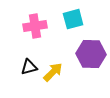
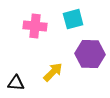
pink cross: rotated 15 degrees clockwise
purple hexagon: moved 1 px left
black triangle: moved 13 px left, 16 px down; rotated 18 degrees clockwise
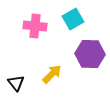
cyan square: rotated 15 degrees counterclockwise
yellow arrow: moved 1 px left, 2 px down
black triangle: rotated 48 degrees clockwise
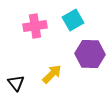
cyan square: moved 1 px down
pink cross: rotated 15 degrees counterclockwise
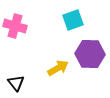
cyan square: rotated 10 degrees clockwise
pink cross: moved 20 px left; rotated 25 degrees clockwise
yellow arrow: moved 6 px right, 6 px up; rotated 15 degrees clockwise
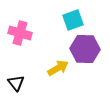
pink cross: moved 5 px right, 7 px down
purple hexagon: moved 5 px left, 5 px up
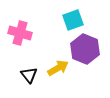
purple hexagon: rotated 20 degrees clockwise
black triangle: moved 13 px right, 8 px up
